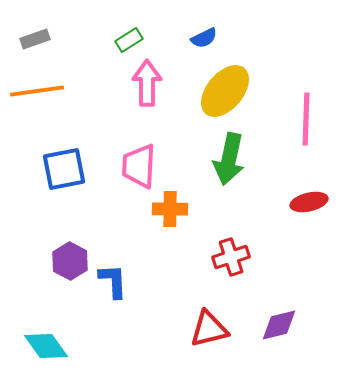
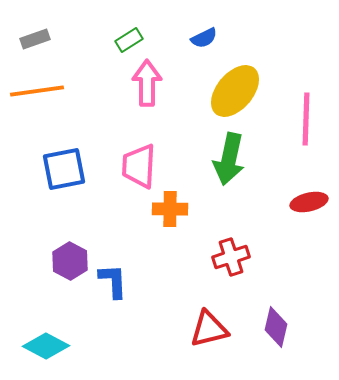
yellow ellipse: moved 10 px right
purple diamond: moved 3 px left, 2 px down; rotated 63 degrees counterclockwise
cyan diamond: rotated 27 degrees counterclockwise
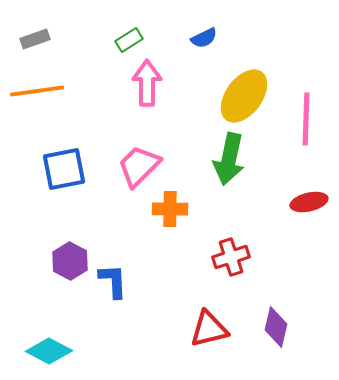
yellow ellipse: moved 9 px right, 5 px down; rotated 4 degrees counterclockwise
pink trapezoid: rotated 42 degrees clockwise
cyan diamond: moved 3 px right, 5 px down
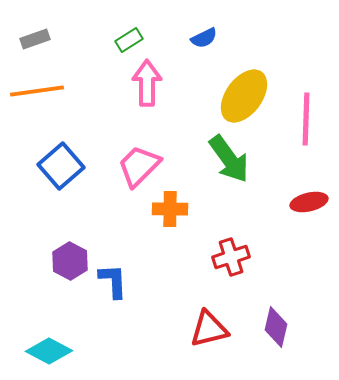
green arrow: rotated 48 degrees counterclockwise
blue square: moved 3 px left, 3 px up; rotated 30 degrees counterclockwise
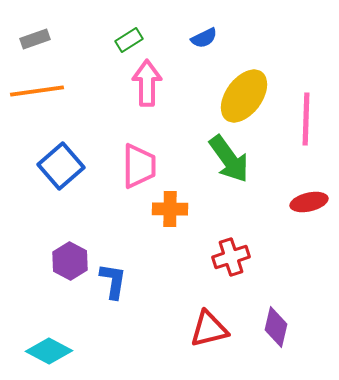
pink trapezoid: rotated 135 degrees clockwise
blue L-shape: rotated 12 degrees clockwise
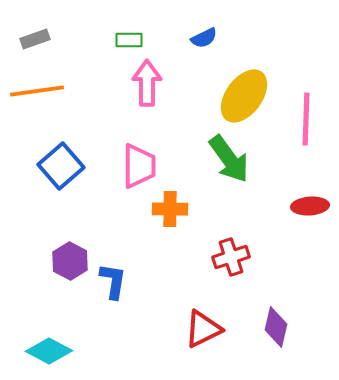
green rectangle: rotated 32 degrees clockwise
red ellipse: moved 1 px right, 4 px down; rotated 9 degrees clockwise
red triangle: moved 6 px left; rotated 12 degrees counterclockwise
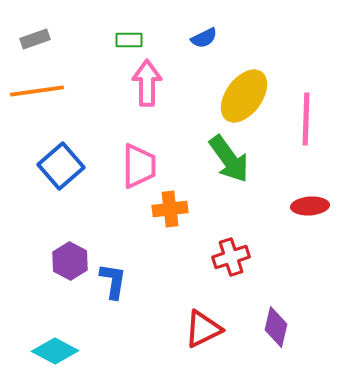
orange cross: rotated 8 degrees counterclockwise
cyan diamond: moved 6 px right
